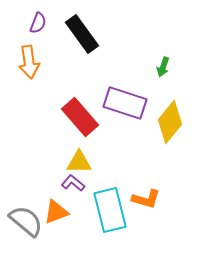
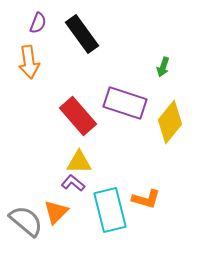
red rectangle: moved 2 px left, 1 px up
orange triangle: rotated 24 degrees counterclockwise
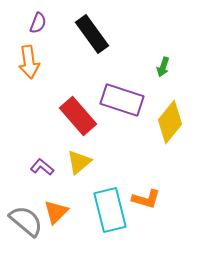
black rectangle: moved 10 px right
purple rectangle: moved 3 px left, 3 px up
yellow triangle: rotated 40 degrees counterclockwise
purple L-shape: moved 31 px left, 16 px up
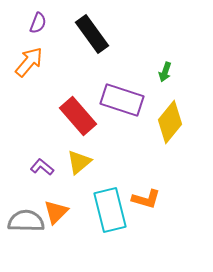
orange arrow: rotated 132 degrees counterclockwise
green arrow: moved 2 px right, 5 px down
gray semicircle: rotated 39 degrees counterclockwise
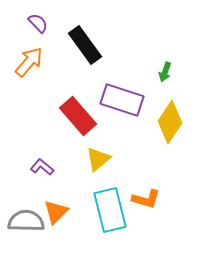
purple semicircle: rotated 65 degrees counterclockwise
black rectangle: moved 7 px left, 11 px down
yellow diamond: rotated 6 degrees counterclockwise
yellow triangle: moved 19 px right, 3 px up
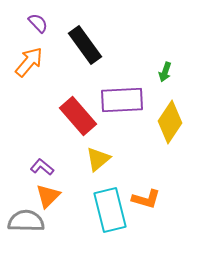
purple rectangle: rotated 21 degrees counterclockwise
orange triangle: moved 8 px left, 16 px up
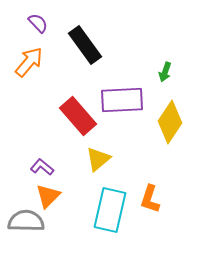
orange L-shape: moved 4 px right; rotated 92 degrees clockwise
cyan rectangle: rotated 27 degrees clockwise
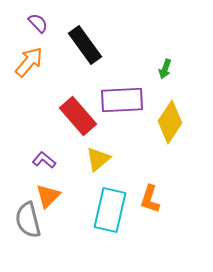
green arrow: moved 3 px up
purple L-shape: moved 2 px right, 7 px up
gray semicircle: moved 2 px right, 1 px up; rotated 105 degrees counterclockwise
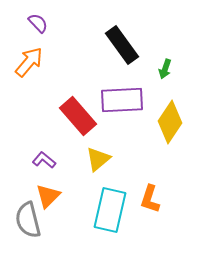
black rectangle: moved 37 px right
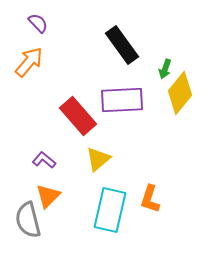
yellow diamond: moved 10 px right, 29 px up; rotated 6 degrees clockwise
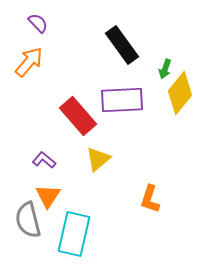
orange triangle: rotated 12 degrees counterclockwise
cyan rectangle: moved 36 px left, 24 px down
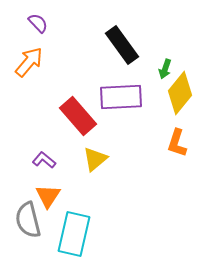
purple rectangle: moved 1 px left, 3 px up
yellow triangle: moved 3 px left
orange L-shape: moved 27 px right, 56 px up
